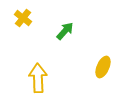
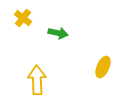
green arrow: moved 7 px left, 2 px down; rotated 60 degrees clockwise
yellow arrow: moved 1 px left, 2 px down
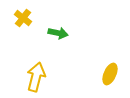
yellow ellipse: moved 7 px right, 7 px down
yellow arrow: moved 1 px left, 3 px up; rotated 16 degrees clockwise
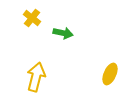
yellow cross: moved 9 px right
green arrow: moved 5 px right
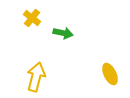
yellow ellipse: rotated 50 degrees counterclockwise
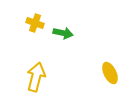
yellow cross: moved 3 px right, 5 px down; rotated 18 degrees counterclockwise
yellow ellipse: moved 1 px up
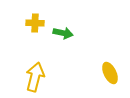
yellow cross: rotated 18 degrees counterclockwise
yellow arrow: moved 1 px left
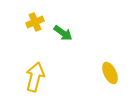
yellow cross: moved 1 px up; rotated 24 degrees counterclockwise
green arrow: rotated 24 degrees clockwise
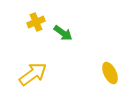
yellow cross: moved 1 px right
yellow arrow: moved 2 px left, 3 px up; rotated 40 degrees clockwise
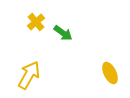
yellow cross: rotated 18 degrees counterclockwise
yellow arrow: moved 4 px left, 1 px down; rotated 24 degrees counterclockwise
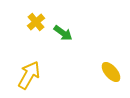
yellow ellipse: moved 1 px right, 1 px up; rotated 15 degrees counterclockwise
